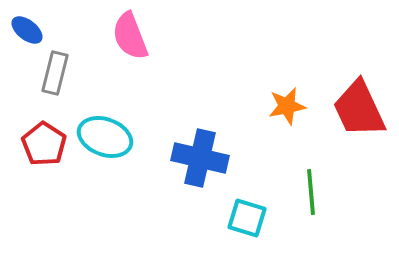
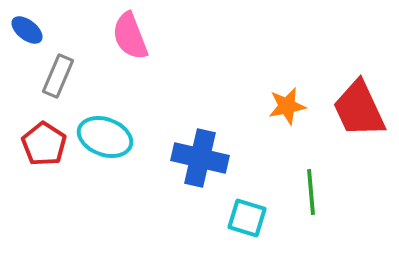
gray rectangle: moved 3 px right, 3 px down; rotated 9 degrees clockwise
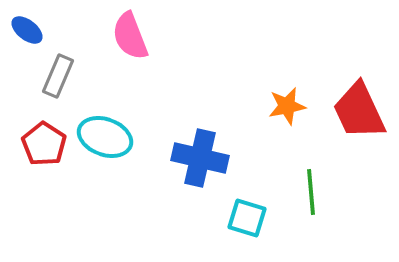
red trapezoid: moved 2 px down
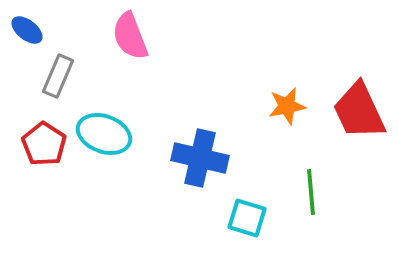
cyan ellipse: moved 1 px left, 3 px up
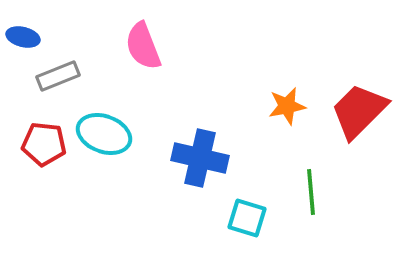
blue ellipse: moved 4 px left, 7 px down; rotated 24 degrees counterclockwise
pink semicircle: moved 13 px right, 10 px down
gray rectangle: rotated 45 degrees clockwise
red trapezoid: rotated 70 degrees clockwise
red pentagon: rotated 27 degrees counterclockwise
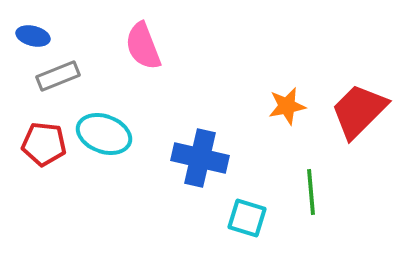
blue ellipse: moved 10 px right, 1 px up
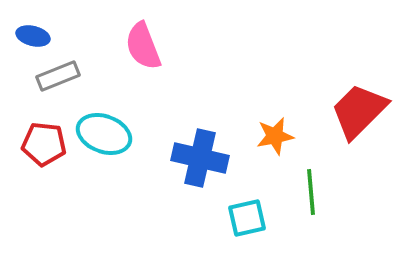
orange star: moved 12 px left, 30 px down
cyan square: rotated 30 degrees counterclockwise
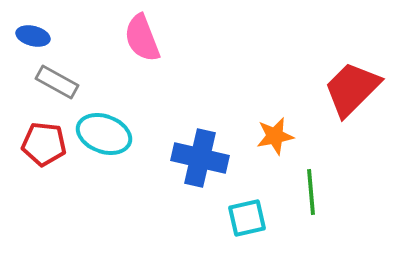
pink semicircle: moved 1 px left, 8 px up
gray rectangle: moved 1 px left, 6 px down; rotated 51 degrees clockwise
red trapezoid: moved 7 px left, 22 px up
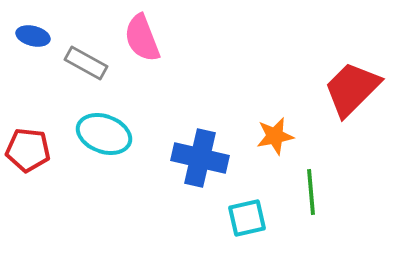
gray rectangle: moved 29 px right, 19 px up
red pentagon: moved 16 px left, 6 px down
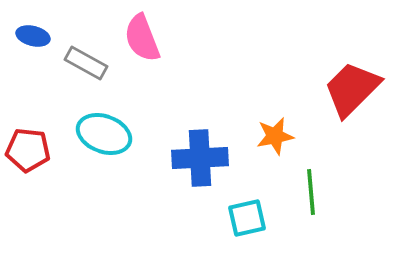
blue cross: rotated 16 degrees counterclockwise
